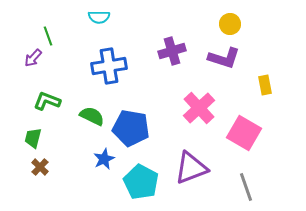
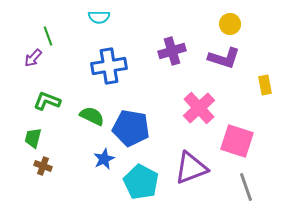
pink square: moved 7 px left, 8 px down; rotated 12 degrees counterclockwise
brown cross: moved 3 px right, 1 px up; rotated 24 degrees counterclockwise
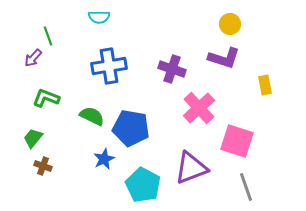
purple cross: moved 18 px down; rotated 36 degrees clockwise
green L-shape: moved 1 px left, 3 px up
green trapezoid: rotated 25 degrees clockwise
cyan pentagon: moved 2 px right, 3 px down
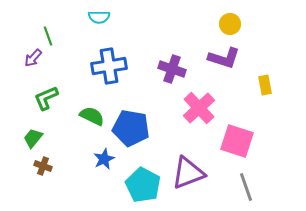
green L-shape: rotated 44 degrees counterclockwise
purple triangle: moved 3 px left, 5 px down
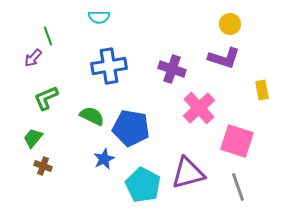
yellow rectangle: moved 3 px left, 5 px down
purple triangle: rotated 6 degrees clockwise
gray line: moved 8 px left
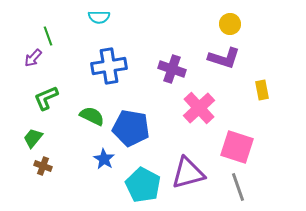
pink square: moved 6 px down
blue star: rotated 15 degrees counterclockwise
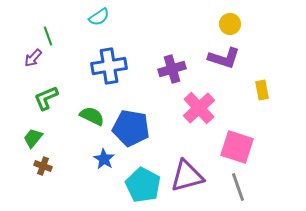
cyan semicircle: rotated 35 degrees counterclockwise
purple cross: rotated 36 degrees counterclockwise
purple triangle: moved 1 px left, 3 px down
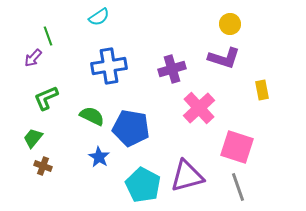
blue star: moved 5 px left, 2 px up
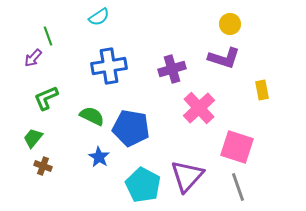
purple triangle: rotated 33 degrees counterclockwise
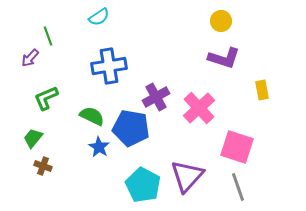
yellow circle: moved 9 px left, 3 px up
purple arrow: moved 3 px left
purple cross: moved 16 px left, 28 px down; rotated 12 degrees counterclockwise
blue star: moved 10 px up
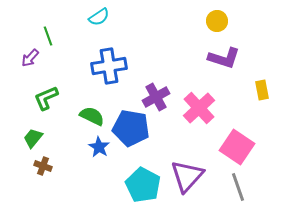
yellow circle: moved 4 px left
pink square: rotated 16 degrees clockwise
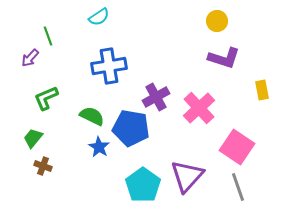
cyan pentagon: rotated 8 degrees clockwise
